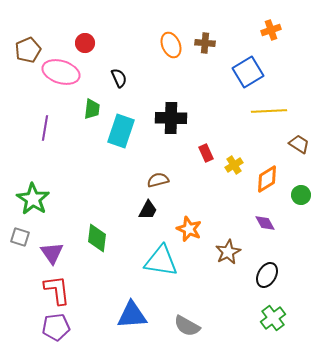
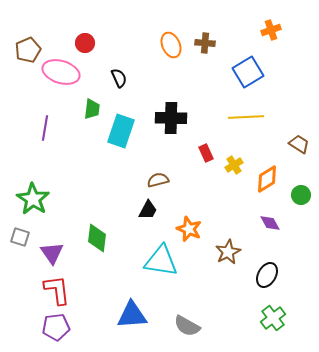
yellow line: moved 23 px left, 6 px down
purple diamond: moved 5 px right
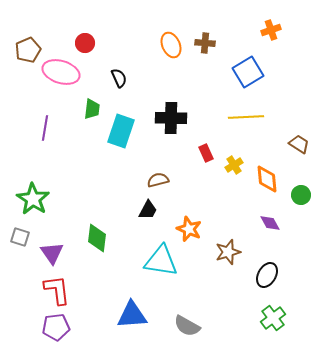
orange diamond: rotated 64 degrees counterclockwise
brown star: rotated 10 degrees clockwise
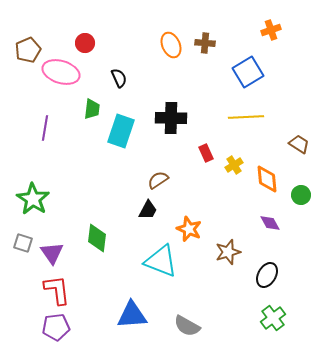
brown semicircle: rotated 20 degrees counterclockwise
gray square: moved 3 px right, 6 px down
cyan triangle: rotated 12 degrees clockwise
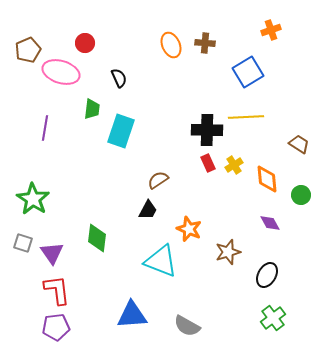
black cross: moved 36 px right, 12 px down
red rectangle: moved 2 px right, 10 px down
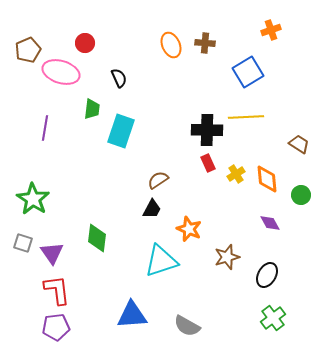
yellow cross: moved 2 px right, 9 px down
black trapezoid: moved 4 px right, 1 px up
brown star: moved 1 px left, 5 px down
cyan triangle: rotated 39 degrees counterclockwise
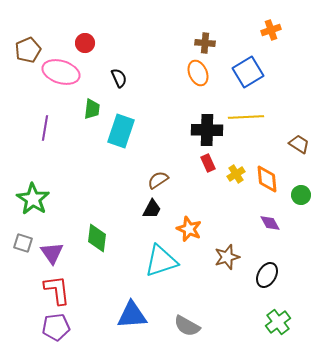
orange ellipse: moved 27 px right, 28 px down
green cross: moved 5 px right, 4 px down
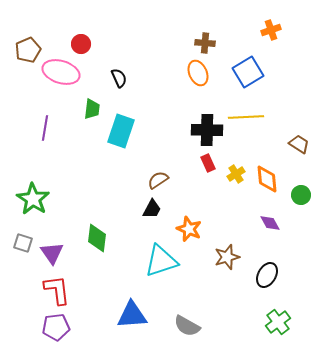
red circle: moved 4 px left, 1 px down
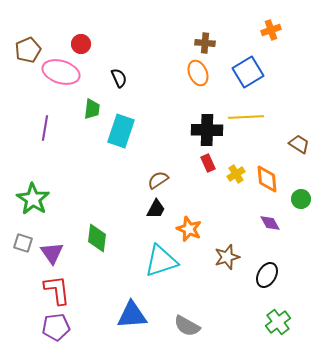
green circle: moved 4 px down
black trapezoid: moved 4 px right
